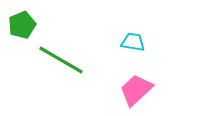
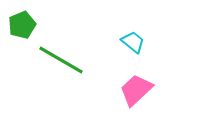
cyan trapezoid: rotated 30 degrees clockwise
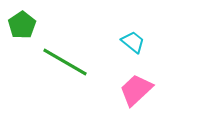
green pentagon: rotated 12 degrees counterclockwise
green line: moved 4 px right, 2 px down
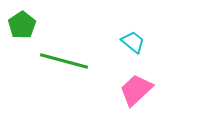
green line: moved 1 px left, 1 px up; rotated 15 degrees counterclockwise
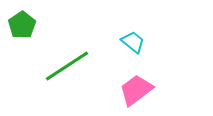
green line: moved 3 px right, 5 px down; rotated 48 degrees counterclockwise
pink trapezoid: rotated 6 degrees clockwise
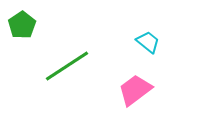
cyan trapezoid: moved 15 px right
pink trapezoid: moved 1 px left
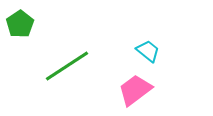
green pentagon: moved 2 px left, 1 px up
cyan trapezoid: moved 9 px down
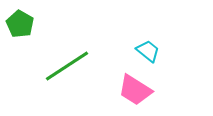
green pentagon: rotated 8 degrees counterclockwise
pink trapezoid: rotated 111 degrees counterclockwise
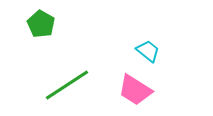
green pentagon: moved 21 px right
green line: moved 19 px down
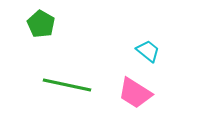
green line: rotated 45 degrees clockwise
pink trapezoid: moved 3 px down
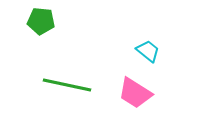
green pentagon: moved 3 px up; rotated 24 degrees counterclockwise
